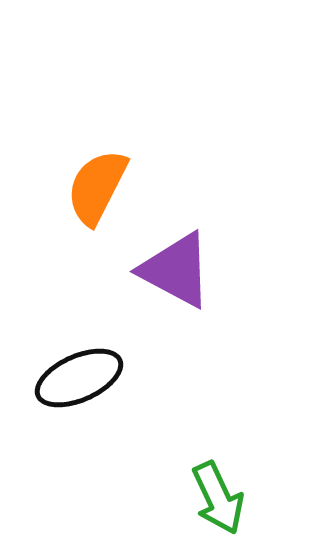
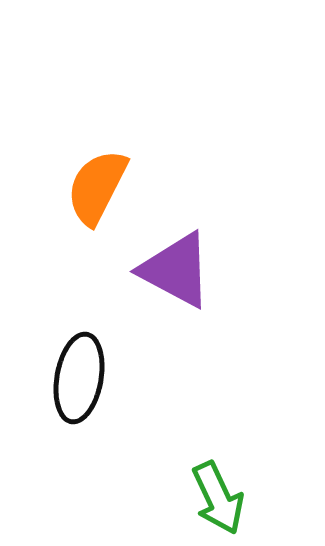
black ellipse: rotated 56 degrees counterclockwise
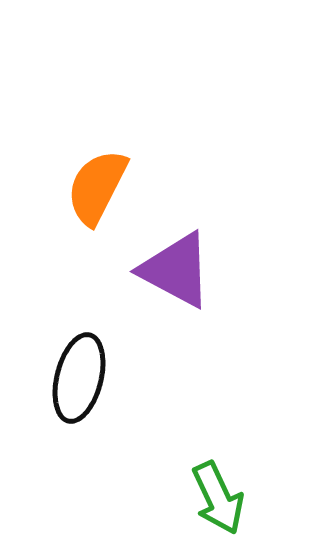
black ellipse: rotated 4 degrees clockwise
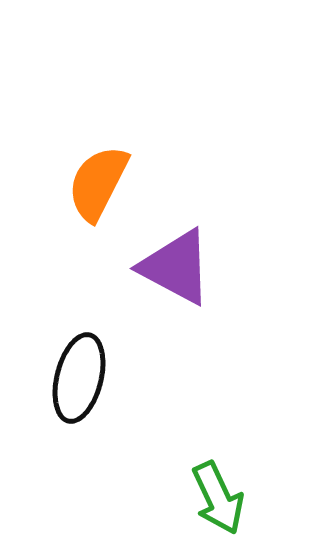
orange semicircle: moved 1 px right, 4 px up
purple triangle: moved 3 px up
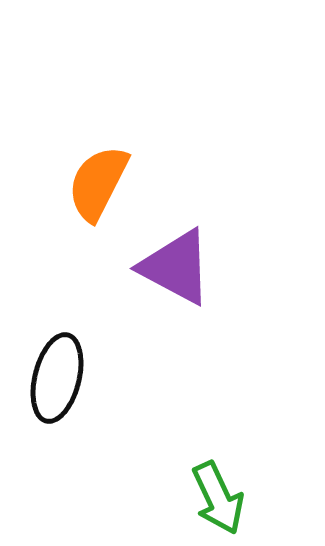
black ellipse: moved 22 px left
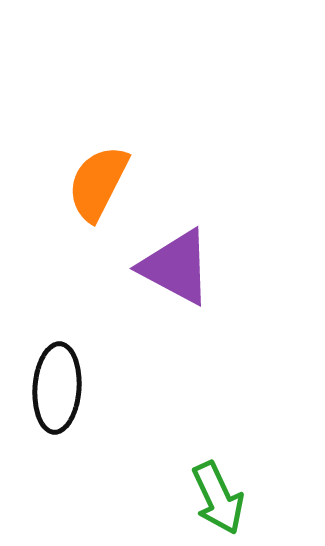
black ellipse: moved 10 px down; rotated 10 degrees counterclockwise
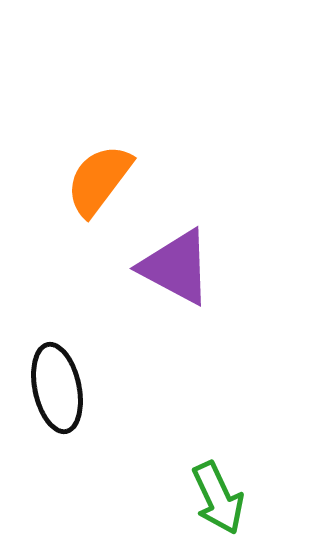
orange semicircle: moved 1 px right, 3 px up; rotated 10 degrees clockwise
black ellipse: rotated 16 degrees counterclockwise
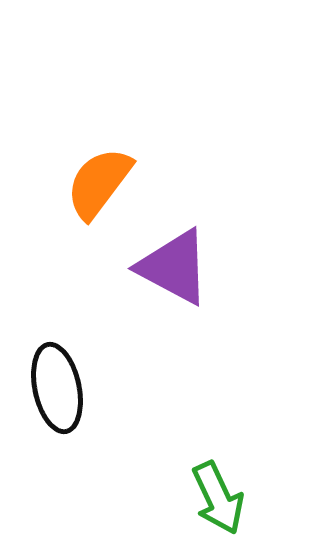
orange semicircle: moved 3 px down
purple triangle: moved 2 px left
